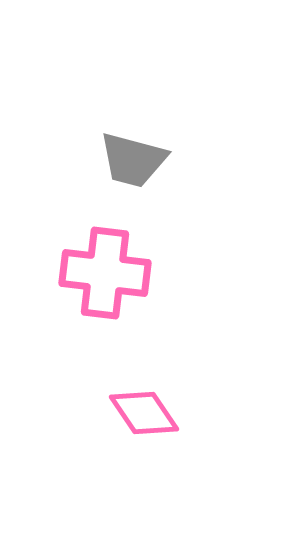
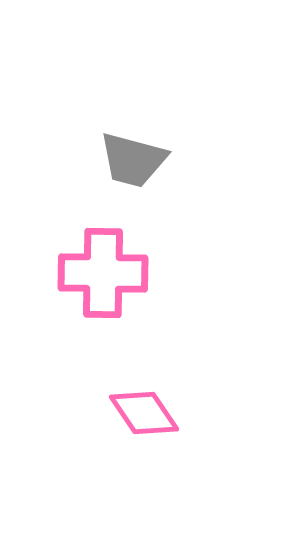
pink cross: moved 2 px left; rotated 6 degrees counterclockwise
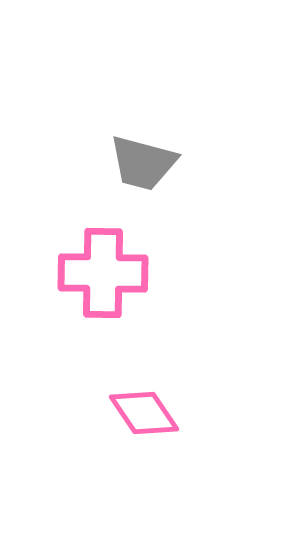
gray trapezoid: moved 10 px right, 3 px down
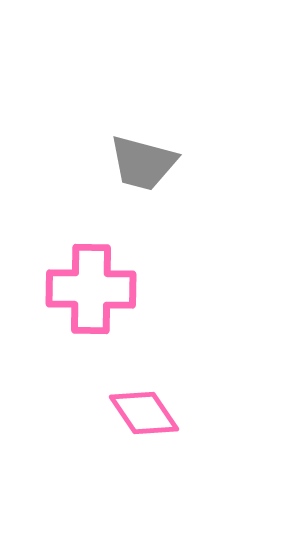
pink cross: moved 12 px left, 16 px down
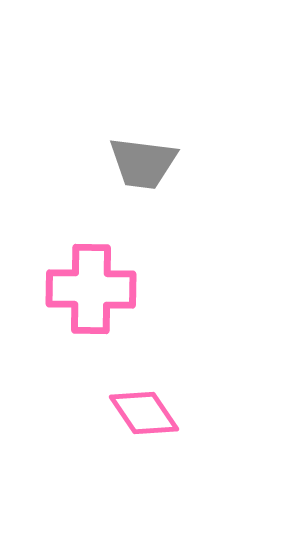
gray trapezoid: rotated 8 degrees counterclockwise
